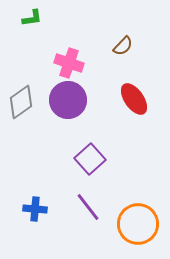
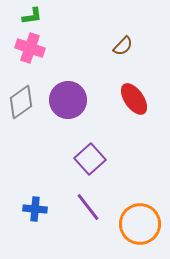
green L-shape: moved 2 px up
pink cross: moved 39 px left, 15 px up
orange circle: moved 2 px right
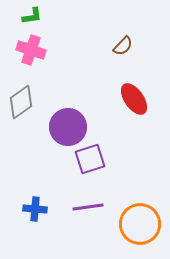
pink cross: moved 1 px right, 2 px down
purple circle: moved 27 px down
purple square: rotated 24 degrees clockwise
purple line: rotated 60 degrees counterclockwise
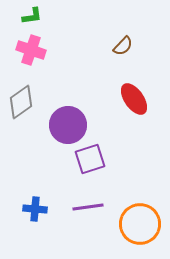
purple circle: moved 2 px up
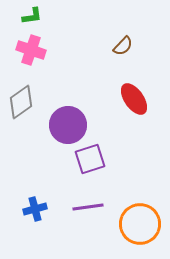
blue cross: rotated 20 degrees counterclockwise
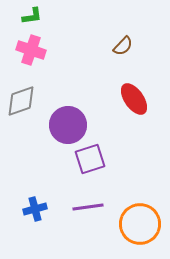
gray diamond: moved 1 px up; rotated 16 degrees clockwise
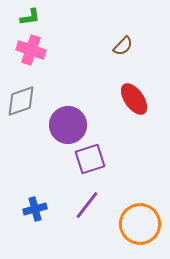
green L-shape: moved 2 px left, 1 px down
purple line: moved 1 px left, 2 px up; rotated 44 degrees counterclockwise
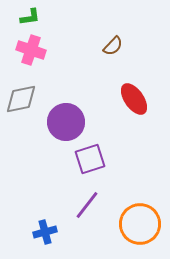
brown semicircle: moved 10 px left
gray diamond: moved 2 px up; rotated 8 degrees clockwise
purple circle: moved 2 px left, 3 px up
blue cross: moved 10 px right, 23 px down
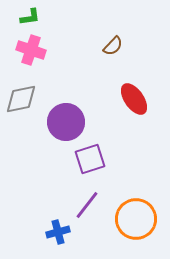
orange circle: moved 4 px left, 5 px up
blue cross: moved 13 px right
